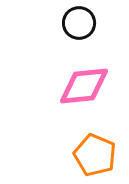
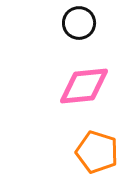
orange pentagon: moved 2 px right, 3 px up; rotated 6 degrees counterclockwise
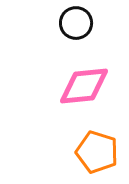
black circle: moved 3 px left
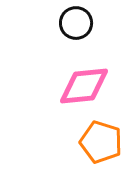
orange pentagon: moved 4 px right, 10 px up
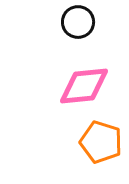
black circle: moved 2 px right, 1 px up
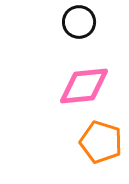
black circle: moved 1 px right
